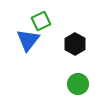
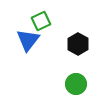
black hexagon: moved 3 px right
green circle: moved 2 px left
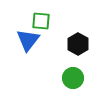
green square: rotated 30 degrees clockwise
green circle: moved 3 px left, 6 px up
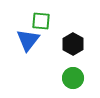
black hexagon: moved 5 px left
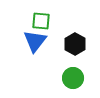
blue triangle: moved 7 px right, 1 px down
black hexagon: moved 2 px right
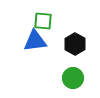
green square: moved 2 px right
blue triangle: rotated 45 degrees clockwise
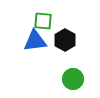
black hexagon: moved 10 px left, 4 px up
green circle: moved 1 px down
